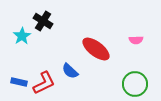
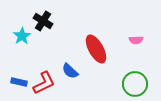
red ellipse: rotated 24 degrees clockwise
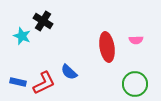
cyan star: rotated 18 degrees counterclockwise
red ellipse: moved 11 px right, 2 px up; rotated 20 degrees clockwise
blue semicircle: moved 1 px left, 1 px down
blue rectangle: moved 1 px left
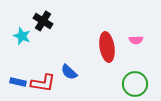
red L-shape: moved 1 px left; rotated 35 degrees clockwise
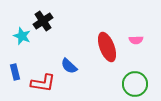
black cross: rotated 24 degrees clockwise
red ellipse: rotated 12 degrees counterclockwise
blue semicircle: moved 6 px up
blue rectangle: moved 3 px left, 10 px up; rotated 63 degrees clockwise
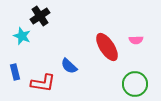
black cross: moved 3 px left, 5 px up
red ellipse: rotated 12 degrees counterclockwise
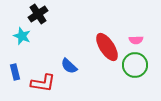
black cross: moved 2 px left, 2 px up
green circle: moved 19 px up
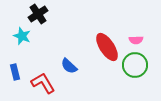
red L-shape: rotated 130 degrees counterclockwise
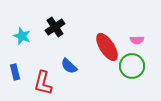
black cross: moved 17 px right, 13 px down
pink semicircle: moved 1 px right
green circle: moved 3 px left, 1 px down
red L-shape: rotated 135 degrees counterclockwise
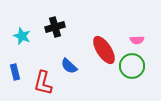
black cross: rotated 18 degrees clockwise
red ellipse: moved 3 px left, 3 px down
